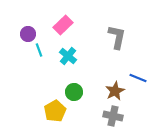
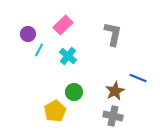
gray L-shape: moved 4 px left, 3 px up
cyan line: rotated 48 degrees clockwise
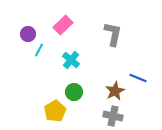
cyan cross: moved 3 px right, 4 px down
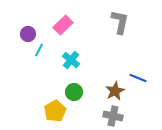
gray L-shape: moved 7 px right, 12 px up
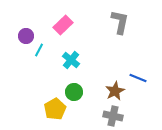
purple circle: moved 2 px left, 2 px down
yellow pentagon: moved 2 px up
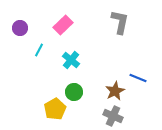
purple circle: moved 6 px left, 8 px up
gray cross: rotated 12 degrees clockwise
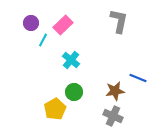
gray L-shape: moved 1 px left, 1 px up
purple circle: moved 11 px right, 5 px up
cyan line: moved 4 px right, 10 px up
brown star: rotated 18 degrees clockwise
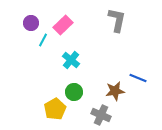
gray L-shape: moved 2 px left, 1 px up
gray cross: moved 12 px left, 1 px up
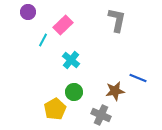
purple circle: moved 3 px left, 11 px up
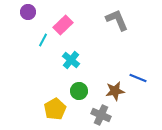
gray L-shape: rotated 35 degrees counterclockwise
green circle: moved 5 px right, 1 px up
